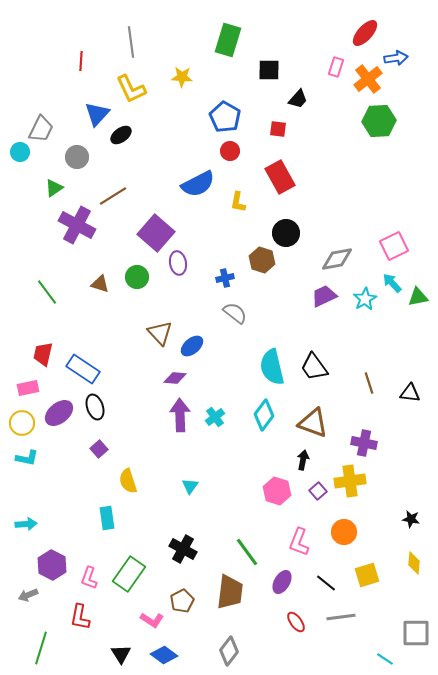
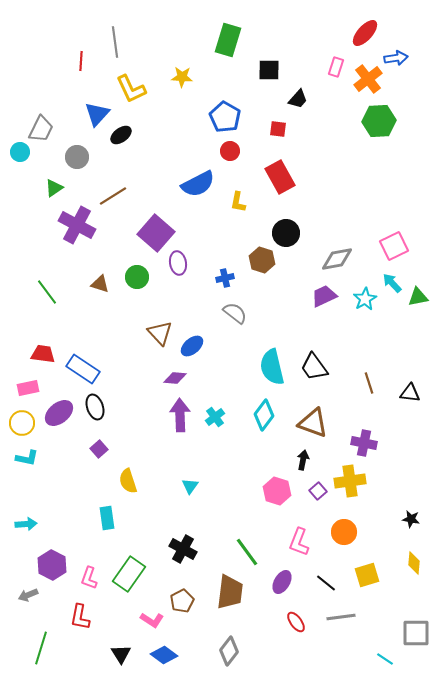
gray line at (131, 42): moved 16 px left
red trapezoid at (43, 354): rotated 85 degrees clockwise
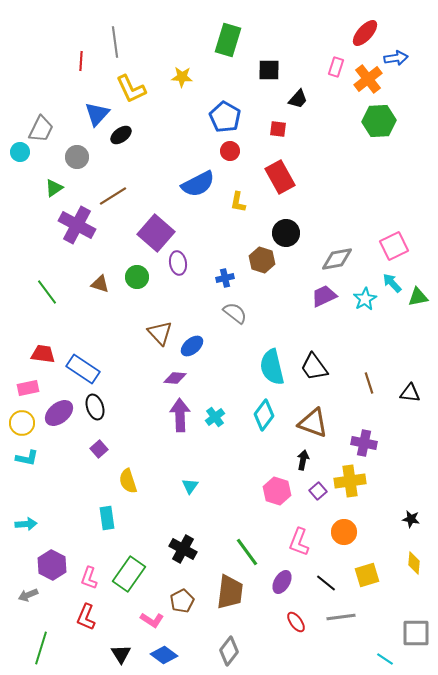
red L-shape at (80, 617): moved 6 px right; rotated 12 degrees clockwise
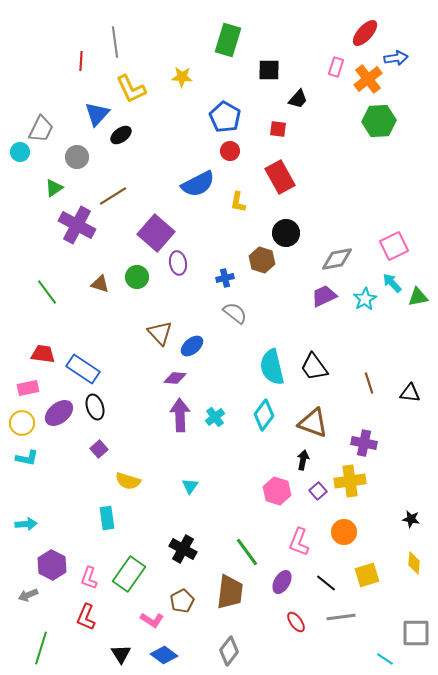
yellow semicircle at (128, 481): rotated 55 degrees counterclockwise
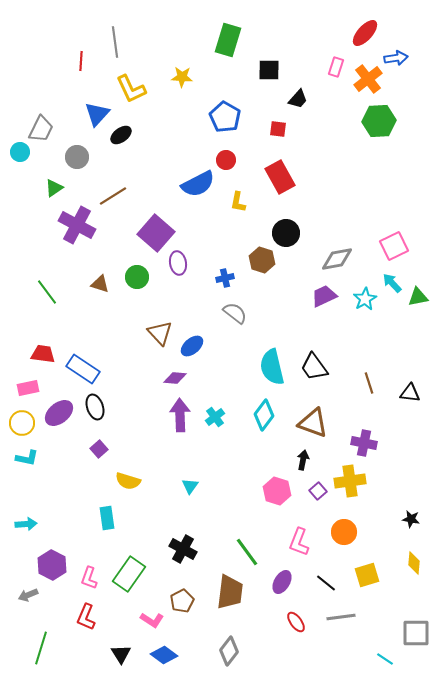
red circle at (230, 151): moved 4 px left, 9 px down
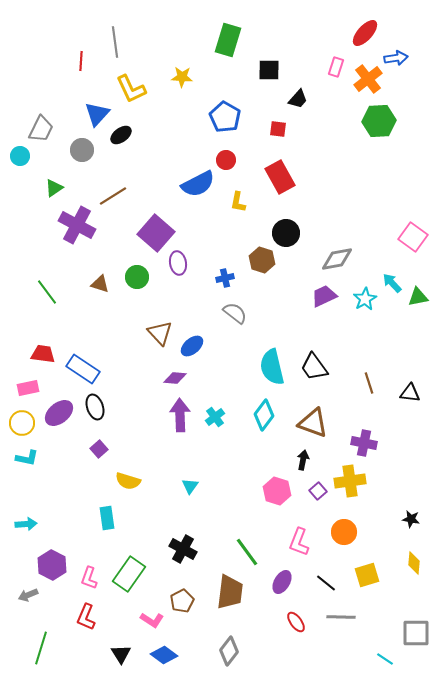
cyan circle at (20, 152): moved 4 px down
gray circle at (77, 157): moved 5 px right, 7 px up
pink square at (394, 246): moved 19 px right, 9 px up; rotated 28 degrees counterclockwise
gray line at (341, 617): rotated 8 degrees clockwise
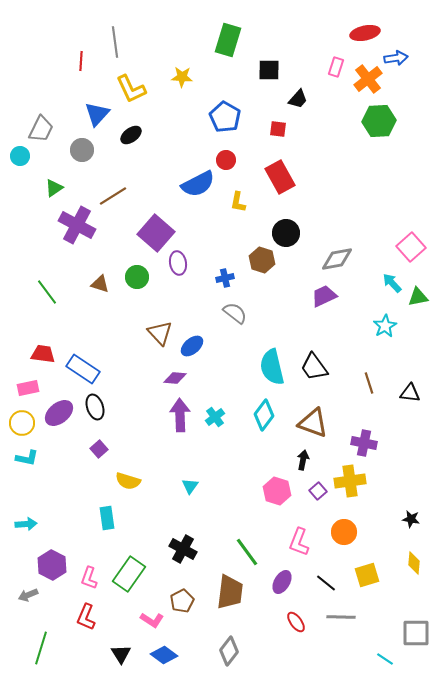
red ellipse at (365, 33): rotated 36 degrees clockwise
black ellipse at (121, 135): moved 10 px right
pink square at (413, 237): moved 2 px left, 10 px down; rotated 12 degrees clockwise
cyan star at (365, 299): moved 20 px right, 27 px down
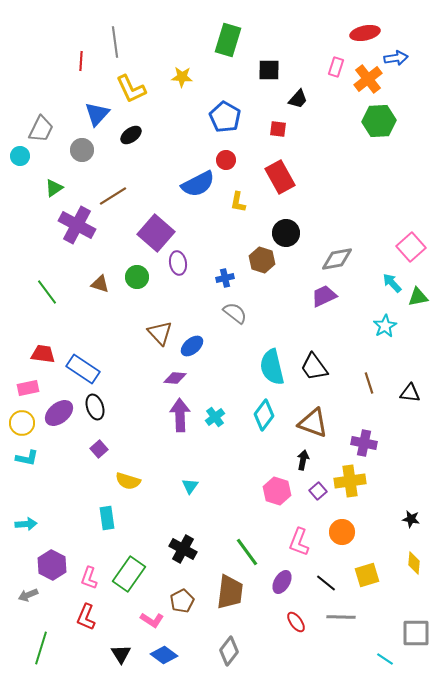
orange circle at (344, 532): moved 2 px left
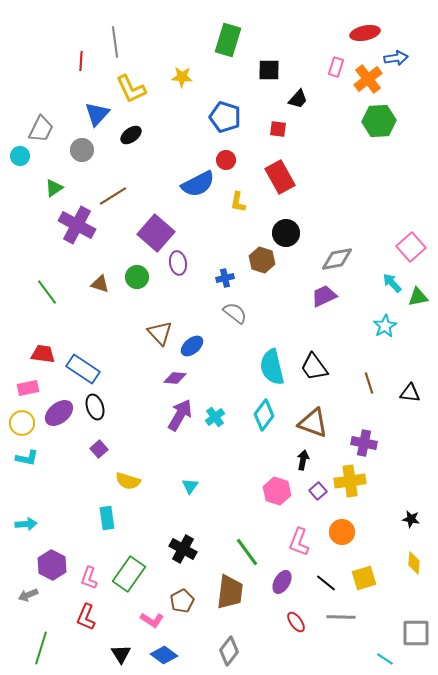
blue pentagon at (225, 117): rotated 12 degrees counterclockwise
purple arrow at (180, 415): rotated 32 degrees clockwise
yellow square at (367, 575): moved 3 px left, 3 px down
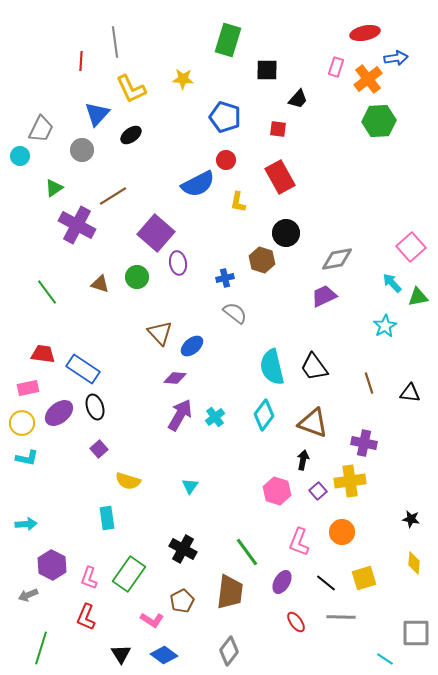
black square at (269, 70): moved 2 px left
yellow star at (182, 77): moved 1 px right, 2 px down
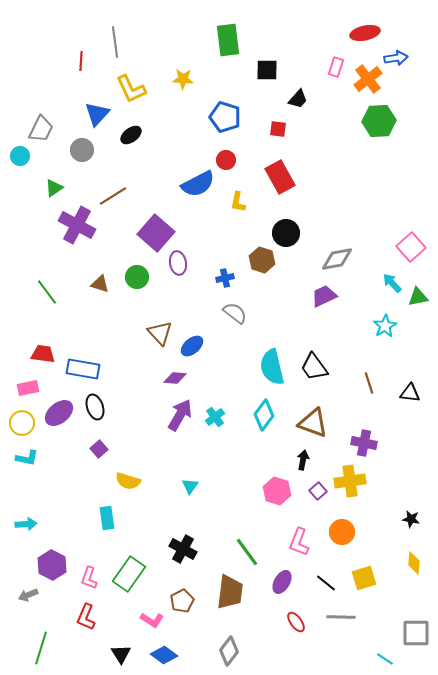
green rectangle at (228, 40): rotated 24 degrees counterclockwise
blue rectangle at (83, 369): rotated 24 degrees counterclockwise
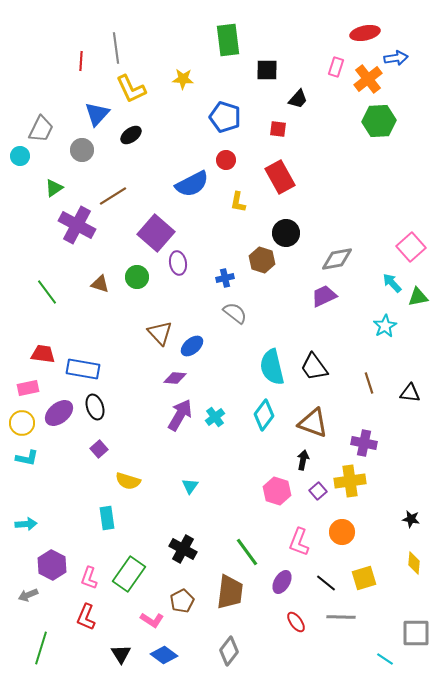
gray line at (115, 42): moved 1 px right, 6 px down
blue semicircle at (198, 184): moved 6 px left
